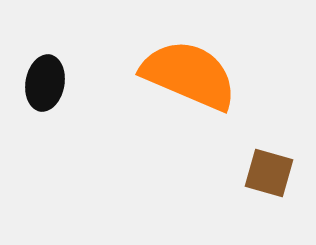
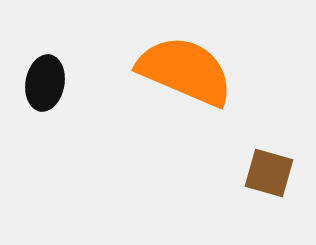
orange semicircle: moved 4 px left, 4 px up
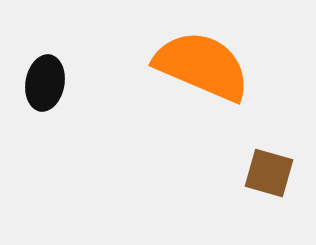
orange semicircle: moved 17 px right, 5 px up
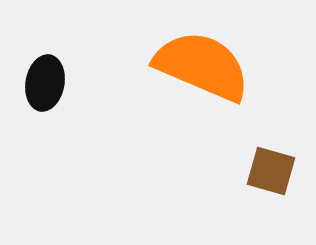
brown square: moved 2 px right, 2 px up
